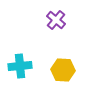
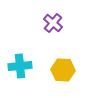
purple cross: moved 3 px left, 3 px down
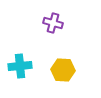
purple cross: rotated 24 degrees counterclockwise
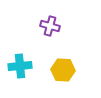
purple cross: moved 3 px left, 3 px down
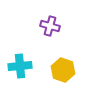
yellow hexagon: rotated 15 degrees clockwise
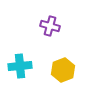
yellow hexagon: rotated 20 degrees clockwise
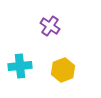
purple cross: rotated 18 degrees clockwise
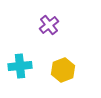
purple cross: moved 1 px left, 1 px up; rotated 18 degrees clockwise
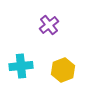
cyan cross: moved 1 px right
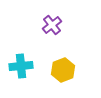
purple cross: moved 3 px right
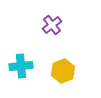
yellow hexagon: moved 1 px down
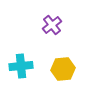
yellow hexagon: moved 2 px up; rotated 15 degrees clockwise
